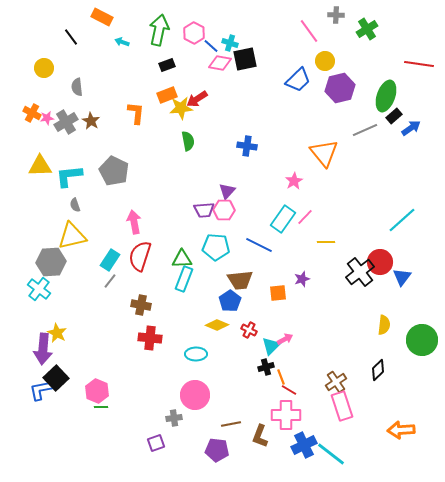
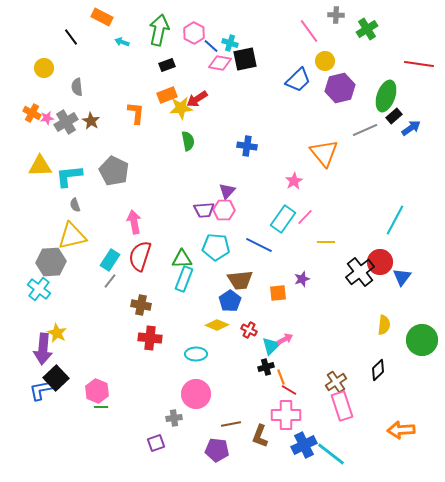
cyan line at (402, 220): moved 7 px left; rotated 20 degrees counterclockwise
pink circle at (195, 395): moved 1 px right, 1 px up
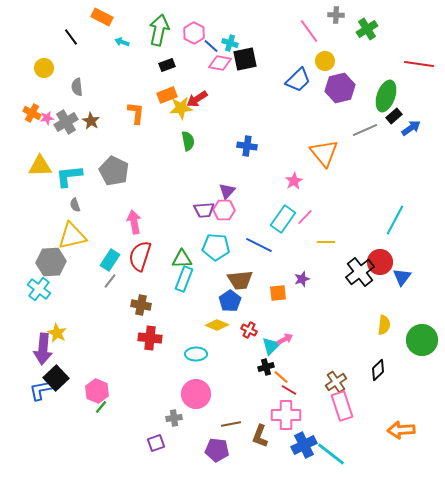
orange line at (281, 377): rotated 28 degrees counterclockwise
green line at (101, 407): rotated 48 degrees counterclockwise
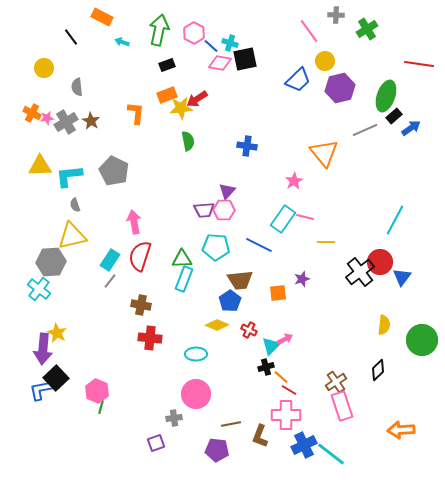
pink line at (305, 217): rotated 60 degrees clockwise
green line at (101, 407): rotated 24 degrees counterclockwise
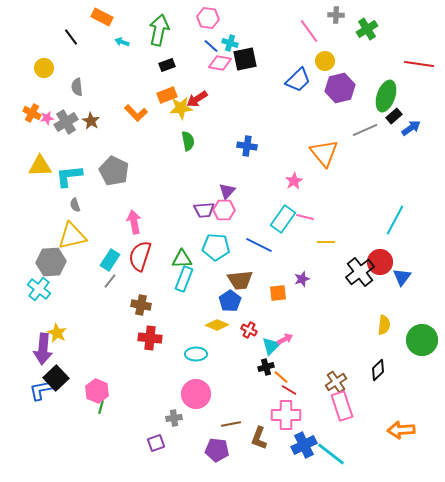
pink hexagon at (194, 33): moved 14 px right, 15 px up; rotated 20 degrees counterclockwise
orange L-shape at (136, 113): rotated 130 degrees clockwise
brown L-shape at (260, 436): moved 1 px left, 2 px down
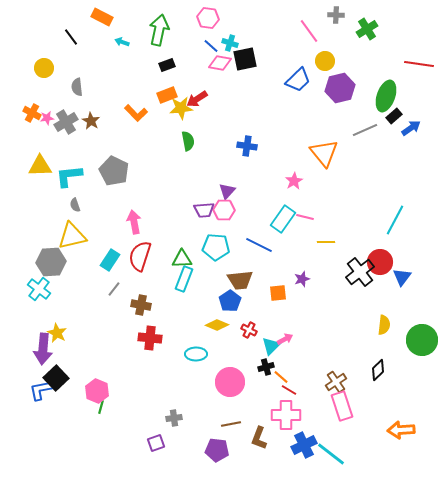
gray line at (110, 281): moved 4 px right, 8 px down
pink circle at (196, 394): moved 34 px right, 12 px up
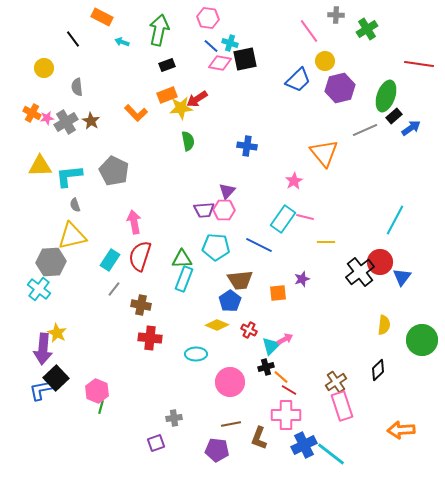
black line at (71, 37): moved 2 px right, 2 px down
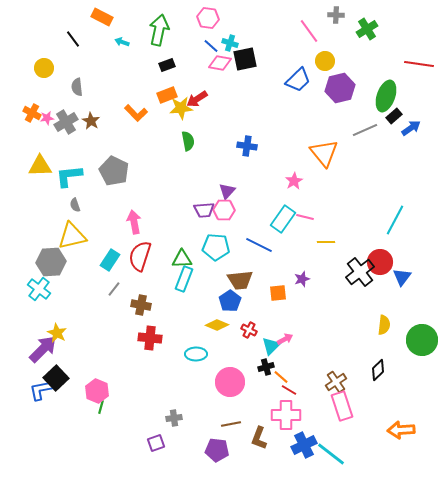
purple arrow at (43, 349): rotated 140 degrees counterclockwise
